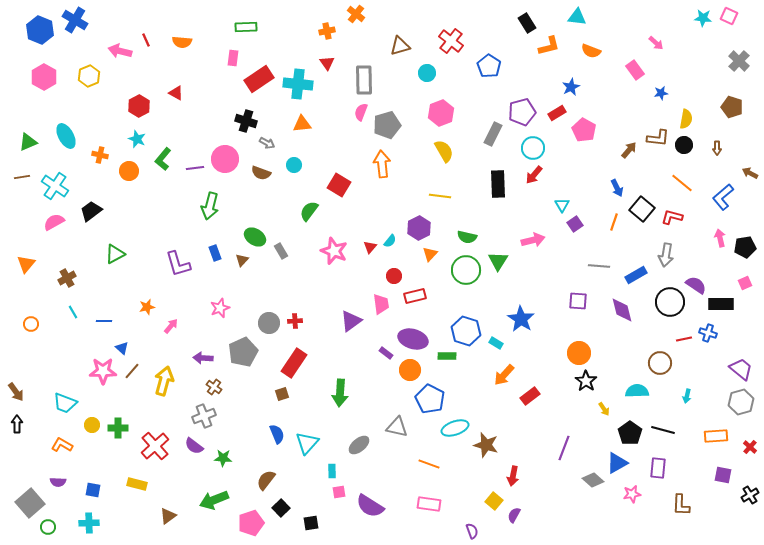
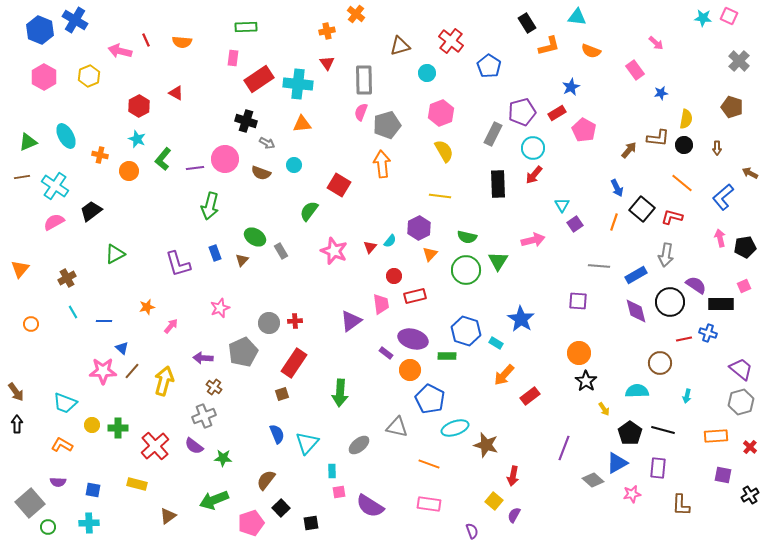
orange triangle at (26, 264): moved 6 px left, 5 px down
pink square at (745, 283): moved 1 px left, 3 px down
purple diamond at (622, 310): moved 14 px right, 1 px down
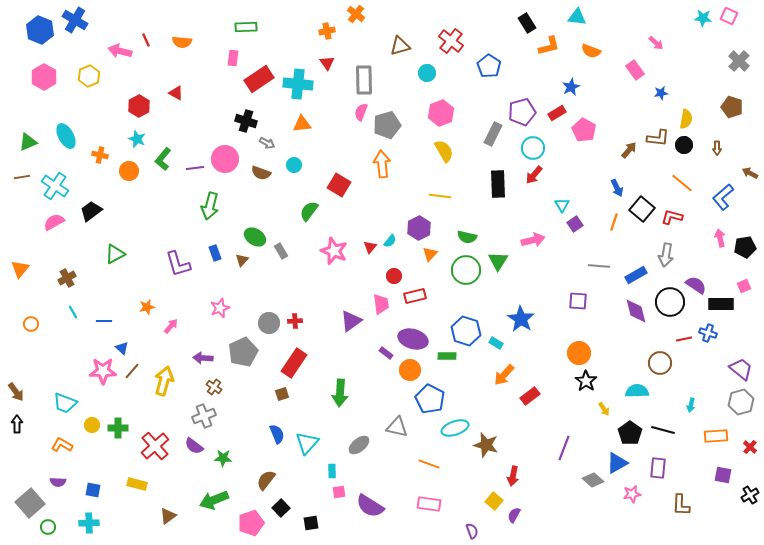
cyan arrow at (687, 396): moved 4 px right, 9 px down
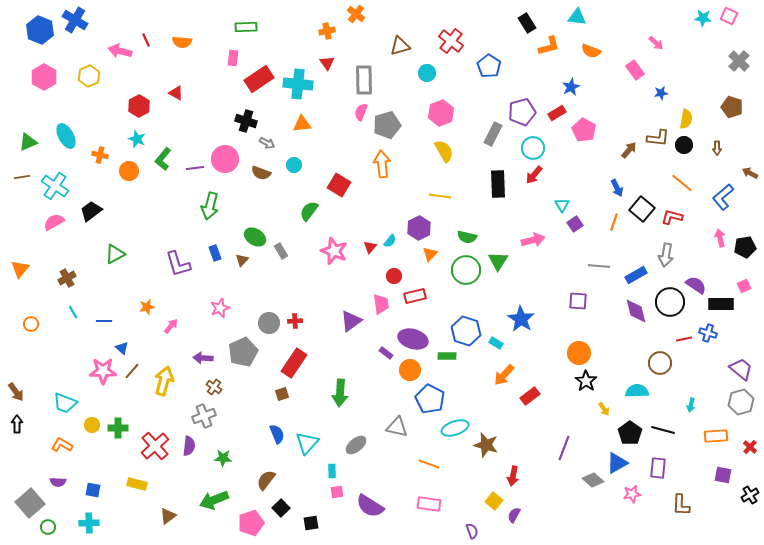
gray ellipse at (359, 445): moved 3 px left
purple semicircle at (194, 446): moved 5 px left; rotated 120 degrees counterclockwise
pink square at (339, 492): moved 2 px left
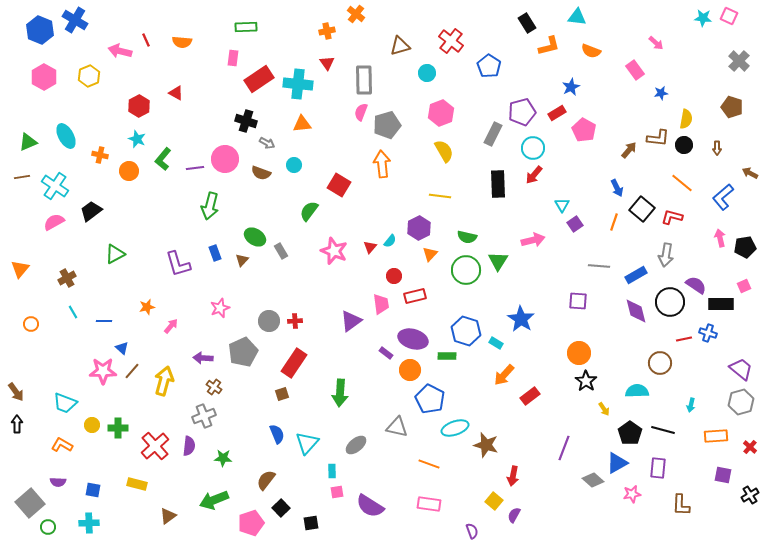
gray circle at (269, 323): moved 2 px up
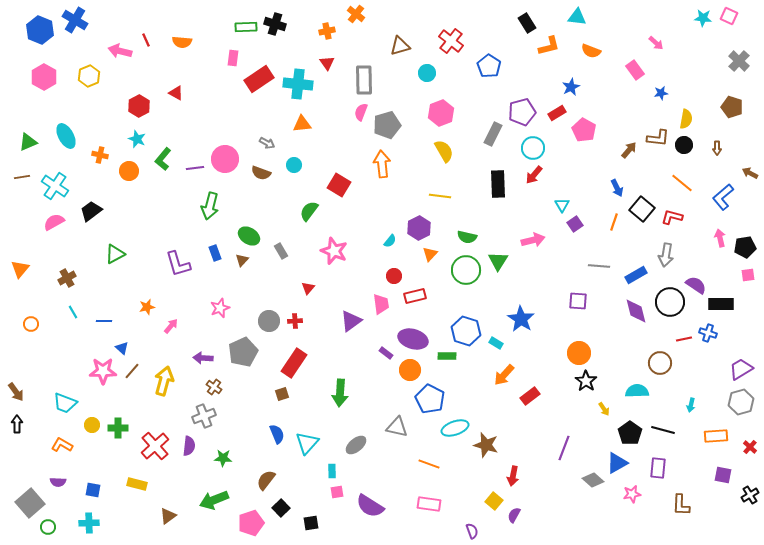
black cross at (246, 121): moved 29 px right, 97 px up
green ellipse at (255, 237): moved 6 px left, 1 px up
red triangle at (370, 247): moved 62 px left, 41 px down
pink square at (744, 286): moved 4 px right, 11 px up; rotated 16 degrees clockwise
purple trapezoid at (741, 369): rotated 70 degrees counterclockwise
